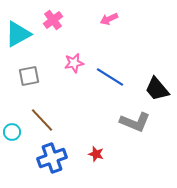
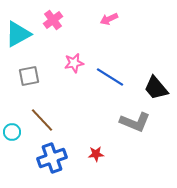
black trapezoid: moved 1 px left, 1 px up
red star: rotated 21 degrees counterclockwise
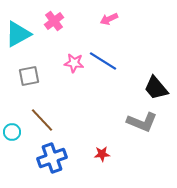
pink cross: moved 1 px right, 1 px down
pink star: rotated 18 degrees clockwise
blue line: moved 7 px left, 16 px up
gray L-shape: moved 7 px right
red star: moved 6 px right
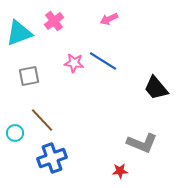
cyan triangle: moved 1 px right, 1 px up; rotated 8 degrees clockwise
gray L-shape: moved 21 px down
cyan circle: moved 3 px right, 1 px down
red star: moved 18 px right, 17 px down
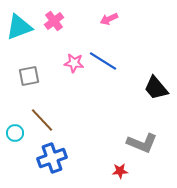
cyan triangle: moved 6 px up
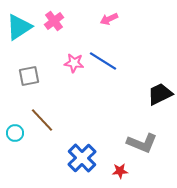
cyan triangle: rotated 12 degrees counterclockwise
black trapezoid: moved 4 px right, 6 px down; rotated 104 degrees clockwise
blue cross: moved 30 px right; rotated 24 degrees counterclockwise
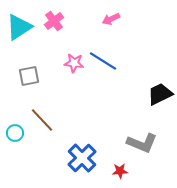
pink arrow: moved 2 px right
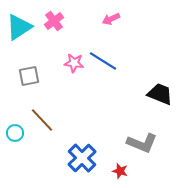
black trapezoid: rotated 48 degrees clockwise
red star: rotated 21 degrees clockwise
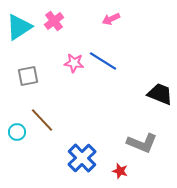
gray square: moved 1 px left
cyan circle: moved 2 px right, 1 px up
